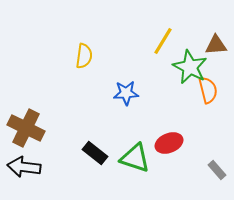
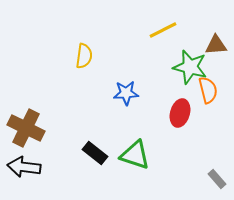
yellow line: moved 11 px up; rotated 32 degrees clockwise
green star: rotated 12 degrees counterclockwise
red ellipse: moved 11 px right, 30 px up; rotated 52 degrees counterclockwise
green triangle: moved 3 px up
gray rectangle: moved 9 px down
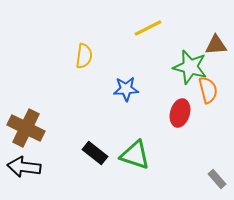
yellow line: moved 15 px left, 2 px up
blue star: moved 4 px up
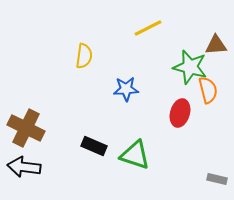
black rectangle: moved 1 px left, 7 px up; rotated 15 degrees counterclockwise
gray rectangle: rotated 36 degrees counterclockwise
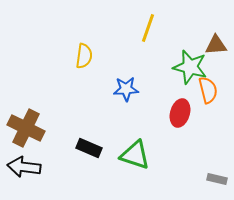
yellow line: rotated 44 degrees counterclockwise
black rectangle: moved 5 px left, 2 px down
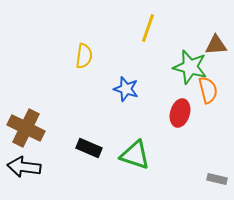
blue star: rotated 20 degrees clockwise
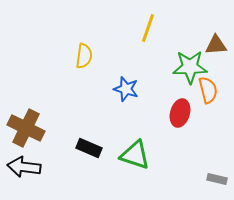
green star: rotated 16 degrees counterclockwise
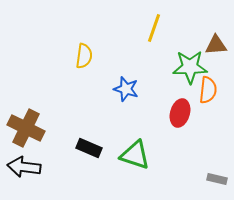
yellow line: moved 6 px right
orange semicircle: rotated 20 degrees clockwise
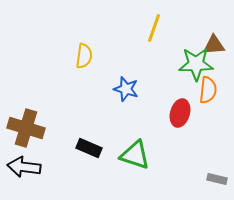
brown triangle: moved 2 px left
green star: moved 6 px right, 3 px up
brown cross: rotated 9 degrees counterclockwise
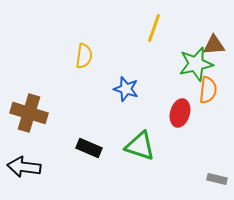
green star: rotated 12 degrees counterclockwise
brown cross: moved 3 px right, 15 px up
green triangle: moved 5 px right, 9 px up
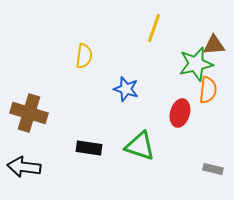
black rectangle: rotated 15 degrees counterclockwise
gray rectangle: moved 4 px left, 10 px up
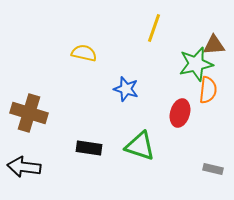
yellow semicircle: moved 3 px up; rotated 85 degrees counterclockwise
